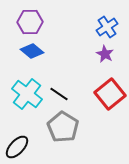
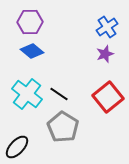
purple star: rotated 24 degrees clockwise
red square: moved 2 px left, 3 px down
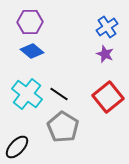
purple star: rotated 30 degrees counterclockwise
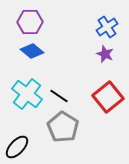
black line: moved 2 px down
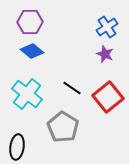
black line: moved 13 px right, 8 px up
black ellipse: rotated 35 degrees counterclockwise
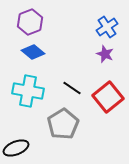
purple hexagon: rotated 20 degrees counterclockwise
blue diamond: moved 1 px right, 1 px down
cyan cross: moved 1 px right, 3 px up; rotated 28 degrees counterclockwise
gray pentagon: moved 3 px up; rotated 8 degrees clockwise
black ellipse: moved 1 px left, 1 px down; rotated 60 degrees clockwise
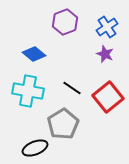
purple hexagon: moved 35 px right
blue diamond: moved 1 px right, 2 px down
black ellipse: moved 19 px right
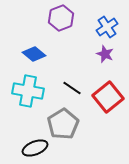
purple hexagon: moved 4 px left, 4 px up
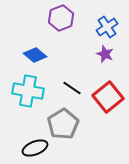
blue diamond: moved 1 px right, 1 px down
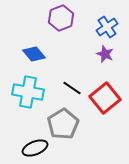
blue diamond: moved 1 px left, 1 px up; rotated 10 degrees clockwise
cyan cross: moved 1 px down
red square: moved 3 px left, 1 px down
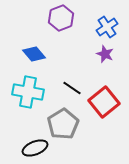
red square: moved 1 px left, 4 px down
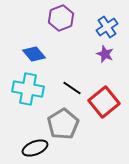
cyan cross: moved 3 px up
